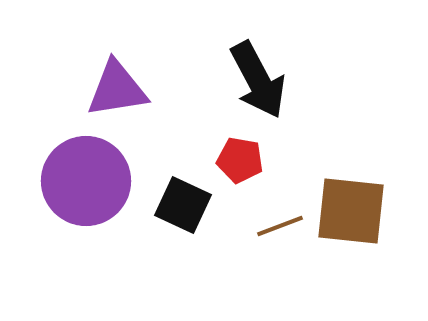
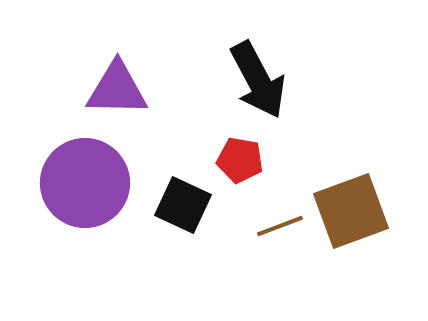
purple triangle: rotated 10 degrees clockwise
purple circle: moved 1 px left, 2 px down
brown square: rotated 26 degrees counterclockwise
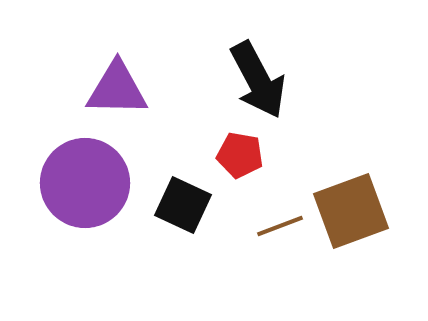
red pentagon: moved 5 px up
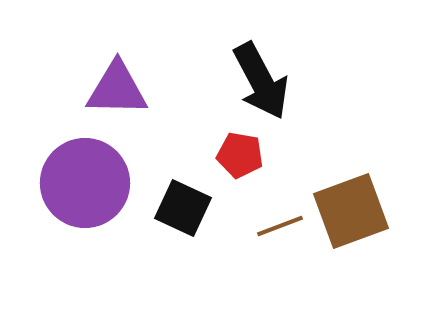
black arrow: moved 3 px right, 1 px down
black square: moved 3 px down
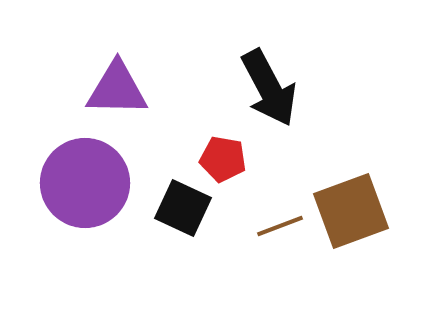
black arrow: moved 8 px right, 7 px down
red pentagon: moved 17 px left, 4 px down
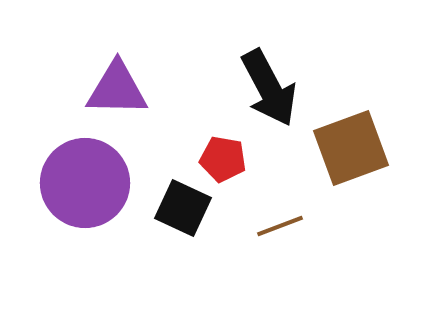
brown square: moved 63 px up
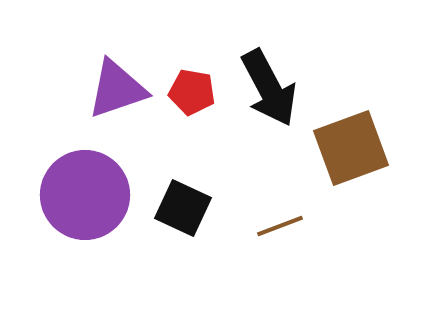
purple triangle: rotated 20 degrees counterclockwise
red pentagon: moved 31 px left, 67 px up
purple circle: moved 12 px down
